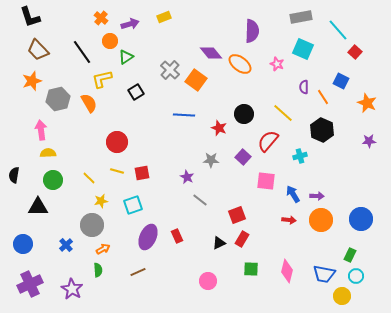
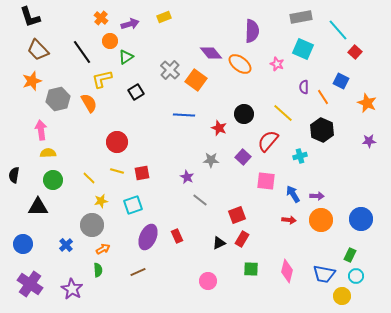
purple cross at (30, 284): rotated 30 degrees counterclockwise
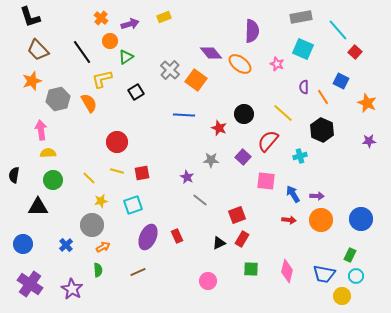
orange arrow at (103, 249): moved 2 px up
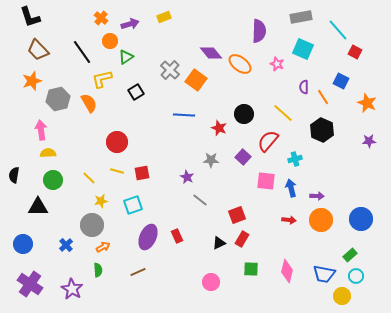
purple semicircle at (252, 31): moved 7 px right
red square at (355, 52): rotated 16 degrees counterclockwise
cyan cross at (300, 156): moved 5 px left, 3 px down
blue arrow at (293, 194): moved 2 px left, 6 px up; rotated 18 degrees clockwise
green rectangle at (350, 255): rotated 24 degrees clockwise
pink circle at (208, 281): moved 3 px right, 1 px down
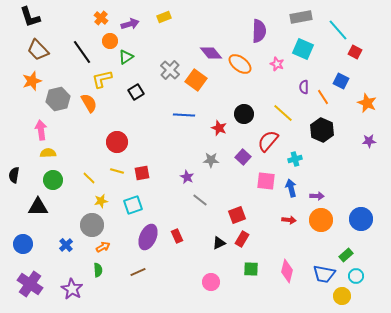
green rectangle at (350, 255): moved 4 px left
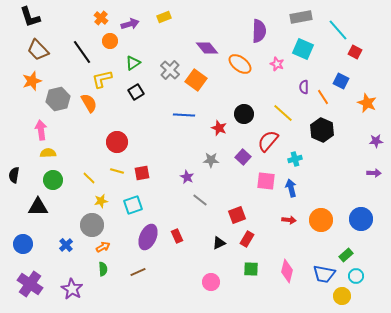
purple diamond at (211, 53): moved 4 px left, 5 px up
green triangle at (126, 57): moved 7 px right, 6 px down
purple star at (369, 141): moved 7 px right
purple arrow at (317, 196): moved 57 px right, 23 px up
red rectangle at (242, 239): moved 5 px right
green semicircle at (98, 270): moved 5 px right, 1 px up
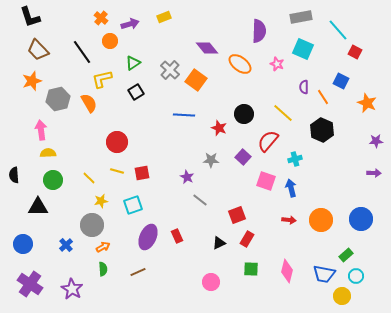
black semicircle at (14, 175): rotated 14 degrees counterclockwise
pink square at (266, 181): rotated 12 degrees clockwise
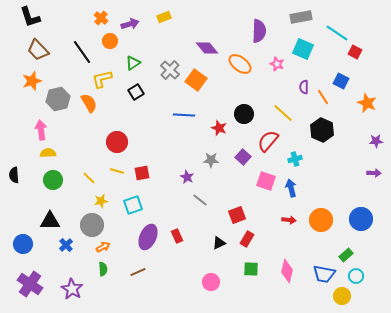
cyan line at (338, 30): moved 1 px left, 3 px down; rotated 15 degrees counterclockwise
black triangle at (38, 207): moved 12 px right, 14 px down
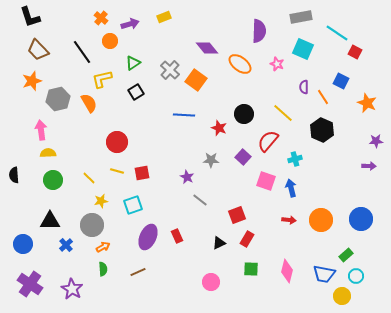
purple arrow at (374, 173): moved 5 px left, 7 px up
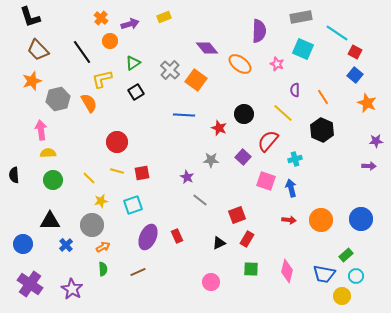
blue square at (341, 81): moved 14 px right, 6 px up; rotated 14 degrees clockwise
purple semicircle at (304, 87): moved 9 px left, 3 px down
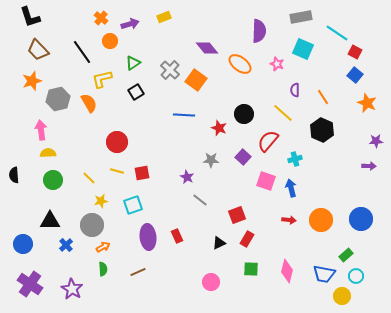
purple ellipse at (148, 237): rotated 30 degrees counterclockwise
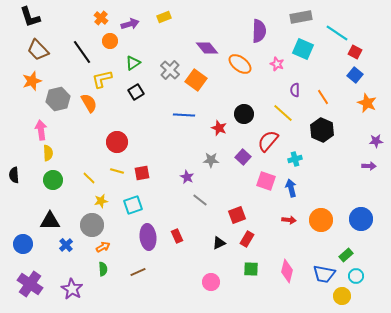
yellow semicircle at (48, 153): rotated 91 degrees clockwise
